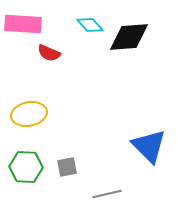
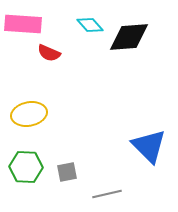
gray square: moved 5 px down
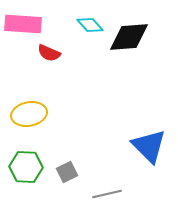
gray square: rotated 15 degrees counterclockwise
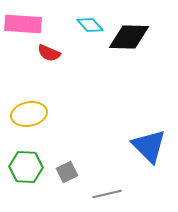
black diamond: rotated 6 degrees clockwise
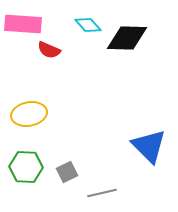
cyan diamond: moved 2 px left
black diamond: moved 2 px left, 1 px down
red semicircle: moved 3 px up
gray line: moved 5 px left, 1 px up
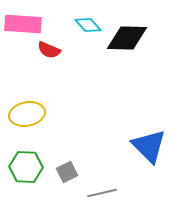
yellow ellipse: moved 2 px left
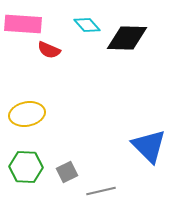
cyan diamond: moved 1 px left
gray line: moved 1 px left, 2 px up
